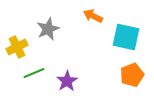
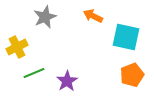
gray star: moved 3 px left, 12 px up
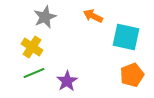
yellow cross: moved 15 px right; rotated 30 degrees counterclockwise
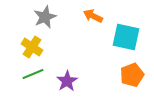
green line: moved 1 px left, 1 px down
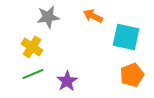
gray star: moved 3 px right; rotated 15 degrees clockwise
